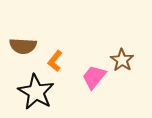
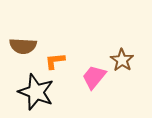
orange L-shape: rotated 45 degrees clockwise
black star: rotated 9 degrees counterclockwise
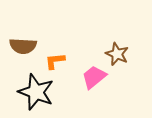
brown star: moved 5 px left, 6 px up; rotated 10 degrees counterclockwise
pink trapezoid: rotated 12 degrees clockwise
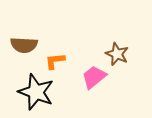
brown semicircle: moved 1 px right, 1 px up
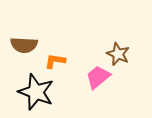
brown star: moved 1 px right
orange L-shape: rotated 15 degrees clockwise
pink trapezoid: moved 4 px right
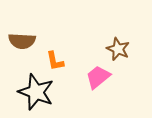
brown semicircle: moved 2 px left, 4 px up
brown star: moved 5 px up
orange L-shape: rotated 110 degrees counterclockwise
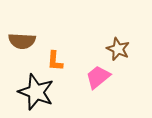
orange L-shape: rotated 15 degrees clockwise
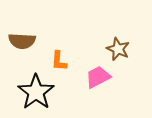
orange L-shape: moved 4 px right
pink trapezoid: rotated 12 degrees clockwise
black star: rotated 15 degrees clockwise
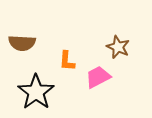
brown semicircle: moved 2 px down
brown star: moved 2 px up
orange L-shape: moved 8 px right
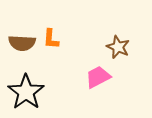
orange L-shape: moved 16 px left, 22 px up
black star: moved 10 px left
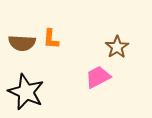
brown star: moved 1 px left; rotated 15 degrees clockwise
black star: rotated 12 degrees counterclockwise
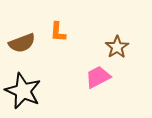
orange L-shape: moved 7 px right, 7 px up
brown semicircle: rotated 24 degrees counterclockwise
black star: moved 3 px left, 1 px up
